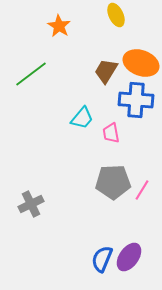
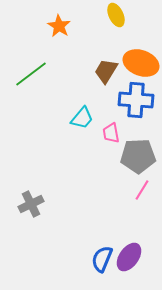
gray pentagon: moved 25 px right, 26 px up
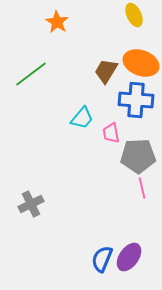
yellow ellipse: moved 18 px right
orange star: moved 2 px left, 4 px up
pink line: moved 2 px up; rotated 45 degrees counterclockwise
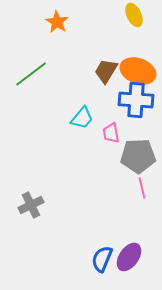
orange ellipse: moved 3 px left, 8 px down
gray cross: moved 1 px down
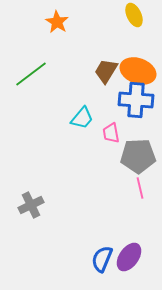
pink line: moved 2 px left
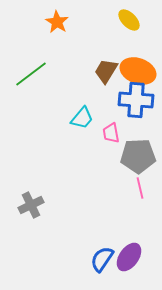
yellow ellipse: moved 5 px left, 5 px down; rotated 20 degrees counterclockwise
blue semicircle: rotated 12 degrees clockwise
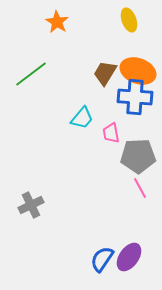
yellow ellipse: rotated 25 degrees clockwise
brown trapezoid: moved 1 px left, 2 px down
blue cross: moved 1 px left, 3 px up
pink line: rotated 15 degrees counterclockwise
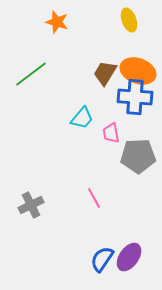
orange star: rotated 15 degrees counterclockwise
pink line: moved 46 px left, 10 px down
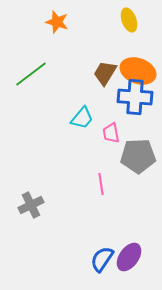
pink line: moved 7 px right, 14 px up; rotated 20 degrees clockwise
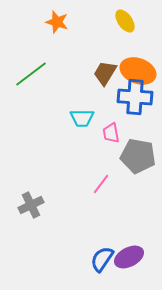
yellow ellipse: moved 4 px left, 1 px down; rotated 15 degrees counterclockwise
cyan trapezoid: rotated 50 degrees clockwise
gray pentagon: rotated 12 degrees clockwise
pink line: rotated 45 degrees clockwise
purple ellipse: rotated 28 degrees clockwise
